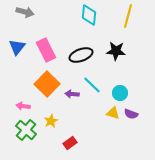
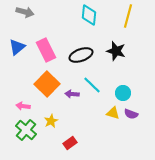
blue triangle: rotated 12 degrees clockwise
black star: rotated 12 degrees clockwise
cyan circle: moved 3 px right
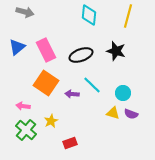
orange square: moved 1 px left, 1 px up; rotated 10 degrees counterclockwise
red rectangle: rotated 16 degrees clockwise
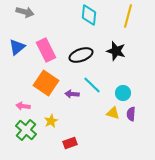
purple semicircle: rotated 72 degrees clockwise
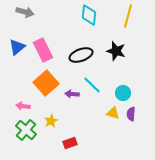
pink rectangle: moved 3 px left
orange square: rotated 15 degrees clockwise
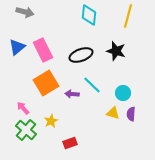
orange square: rotated 10 degrees clockwise
pink arrow: moved 2 px down; rotated 40 degrees clockwise
